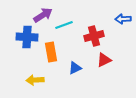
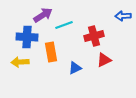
blue arrow: moved 3 px up
yellow arrow: moved 15 px left, 18 px up
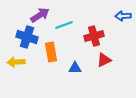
purple arrow: moved 3 px left
blue cross: rotated 15 degrees clockwise
yellow arrow: moved 4 px left
blue triangle: rotated 24 degrees clockwise
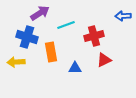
purple arrow: moved 2 px up
cyan line: moved 2 px right
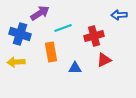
blue arrow: moved 4 px left, 1 px up
cyan line: moved 3 px left, 3 px down
blue cross: moved 7 px left, 3 px up
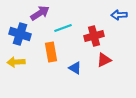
blue triangle: rotated 32 degrees clockwise
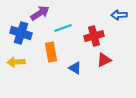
blue cross: moved 1 px right, 1 px up
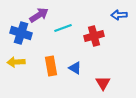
purple arrow: moved 1 px left, 2 px down
orange rectangle: moved 14 px down
red triangle: moved 1 px left, 23 px down; rotated 35 degrees counterclockwise
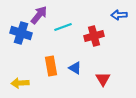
purple arrow: rotated 18 degrees counterclockwise
cyan line: moved 1 px up
yellow arrow: moved 4 px right, 21 px down
red triangle: moved 4 px up
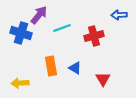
cyan line: moved 1 px left, 1 px down
